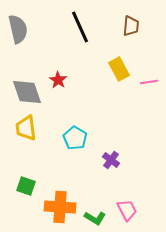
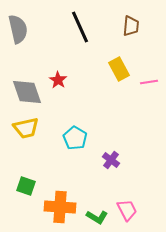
yellow trapezoid: rotated 96 degrees counterclockwise
green L-shape: moved 2 px right, 1 px up
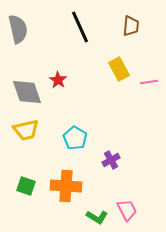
yellow trapezoid: moved 2 px down
purple cross: rotated 24 degrees clockwise
orange cross: moved 6 px right, 21 px up
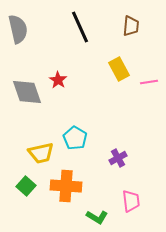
yellow trapezoid: moved 15 px right, 23 px down
purple cross: moved 7 px right, 2 px up
green square: rotated 24 degrees clockwise
pink trapezoid: moved 4 px right, 9 px up; rotated 20 degrees clockwise
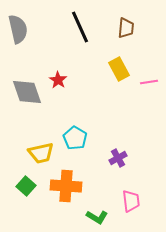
brown trapezoid: moved 5 px left, 2 px down
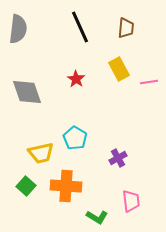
gray semicircle: rotated 20 degrees clockwise
red star: moved 18 px right, 1 px up
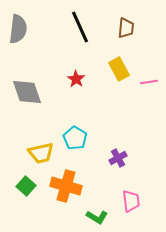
orange cross: rotated 12 degrees clockwise
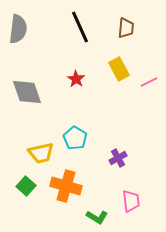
pink line: rotated 18 degrees counterclockwise
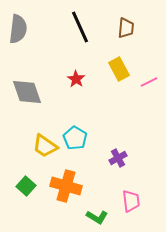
yellow trapezoid: moved 4 px right, 7 px up; rotated 48 degrees clockwise
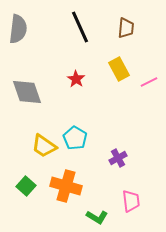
yellow trapezoid: moved 1 px left
